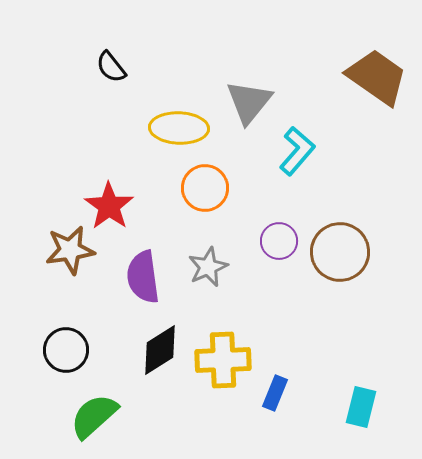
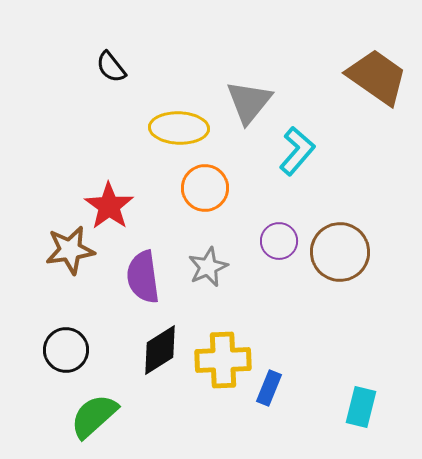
blue rectangle: moved 6 px left, 5 px up
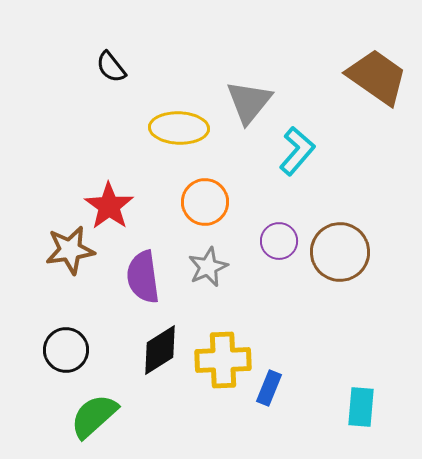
orange circle: moved 14 px down
cyan rectangle: rotated 9 degrees counterclockwise
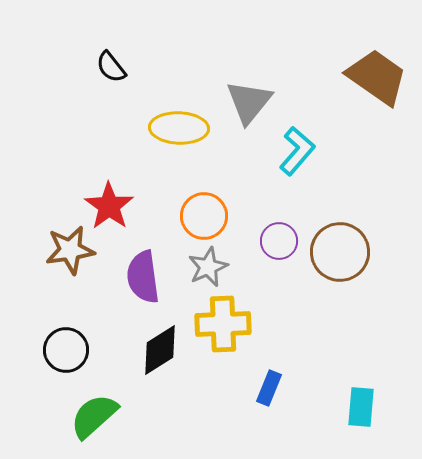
orange circle: moved 1 px left, 14 px down
yellow cross: moved 36 px up
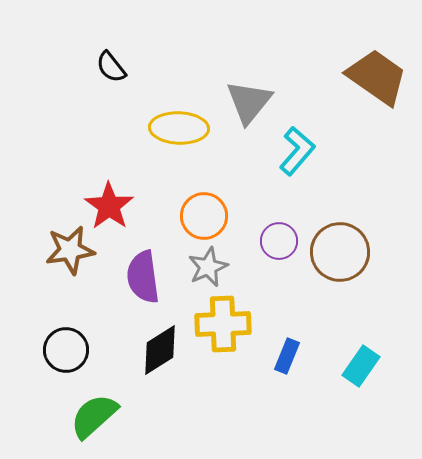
blue rectangle: moved 18 px right, 32 px up
cyan rectangle: moved 41 px up; rotated 30 degrees clockwise
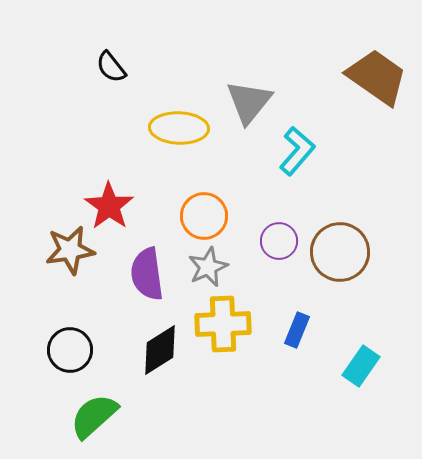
purple semicircle: moved 4 px right, 3 px up
black circle: moved 4 px right
blue rectangle: moved 10 px right, 26 px up
